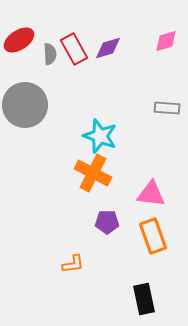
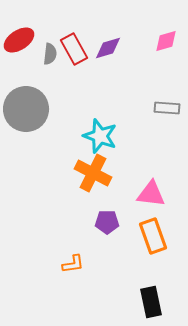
gray semicircle: rotated 10 degrees clockwise
gray circle: moved 1 px right, 4 px down
black rectangle: moved 7 px right, 3 px down
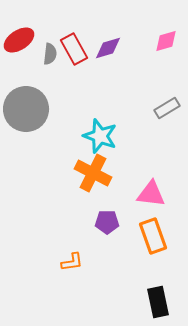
gray rectangle: rotated 35 degrees counterclockwise
orange L-shape: moved 1 px left, 2 px up
black rectangle: moved 7 px right
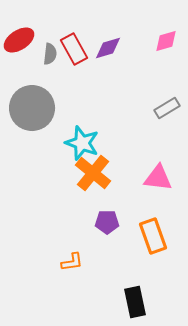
gray circle: moved 6 px right, 1 px up
cyan star: moved 18 px left, 7 px down
orange cross: rotated 12 degrees clockwise
pink triangle: moved 7 px right, 16 px up
black rectangle: moved 23 px left
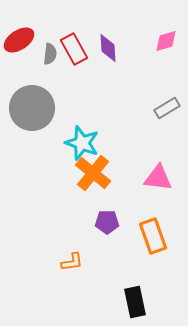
purple diamond: rotated 76 degrees counterclockwise
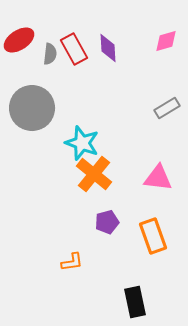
orange cross: moved 1 px right, 1 px down
purple pentagon: rotated 15 degrees counterclockwise
